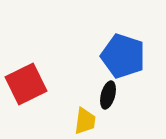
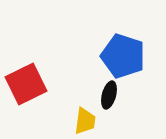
black ellipse: moved 1 px right
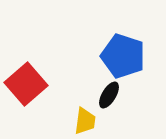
red square: rotated 15 degrees counterclockwise
black ellipse: rotated 16 degrees clockwise
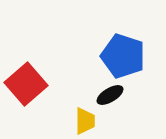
black ellipse: moved 1 px right; rotated 28 degrees clockwise
yellow trapezoid: rotated 8 degrees counterclockwise
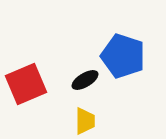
red square: rotated 18 degrees clockwise
black ellipse: moved 25 px left, 15 px up
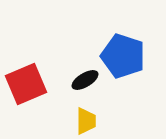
yellow trapezoid: moved 1 px right
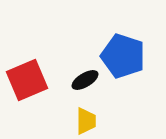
red square: moved 1 px right, 4 px up
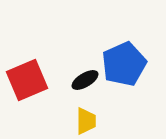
blue pentagon: moved 1 px right, 8 px down; rotated 30 degrees clockwise
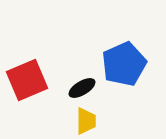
black ellipse: moved 3 px left, 8 px down
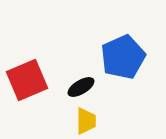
blue pentagon: moved 1 px left, 7 px up
black ellipse: moved 1 px left, 1 px up
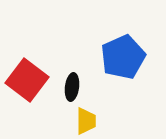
red square: rotated 30 degrees counterclockwise
black ellipse: moved 9 px left; rotated 52 degrees counterclockwise
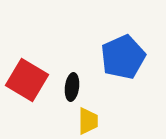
red square: rotated 6 degrees counterclockwise
yellow trapezoid: moved 2 px right
